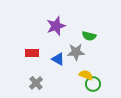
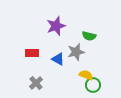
gray star: rotated 12 degrees counterclockwise
green circle: moved 1 px down
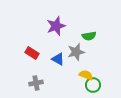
green semicircle: rotated 24 degrees counterclockwise
red rectangle: rotated 32 degrees clockwise
gray cross: rotated 32 degrees clockwise
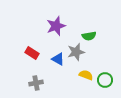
green circle: moved 12 px right, 5 px up
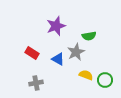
gray star: rotated 12 degrees counterclockwise
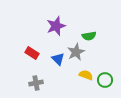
blue triangle: rotated 16 degrees clockwise
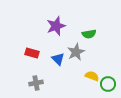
green semicircle: moved 2 px up
red rectangle: rotated 16 degrees counterclockwise
yellow semicircle: moved 6 px right, 1 px down
green circle: moved 3 px right, 4 px down
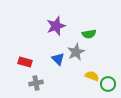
red rectangle: moved 7 px left, 9 px down
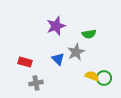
green circle: moved 4 px left, 6 px up
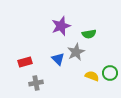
purple star: moved 5 px right
red rectangle: rotated 32 degrees counterclockwise
green circle: moved 6 px right, 5 px up
